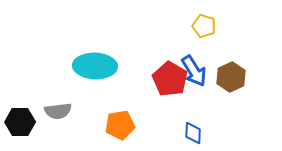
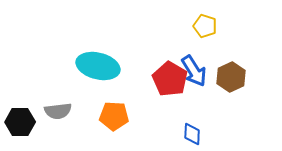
yellow pentagon: moved 1 px right
cyan ellipse: moved 3 px right; rotated 12 degrees clockwise
orange pentagon: moved 6 px left, 9 px up; rotated 12 degrees clockwise
blue diamond: moved 1 px left, 1 px down
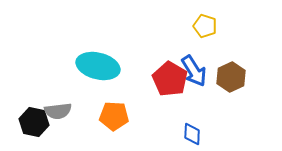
black hexagon: moved 14 px right; rotated 12 degrees clockwise
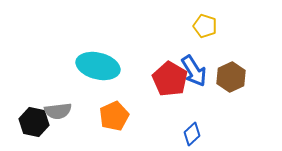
orange pentagon: rotated 28 degrees counterclockwise
blue diamond: rotated 45 degrees clockwise
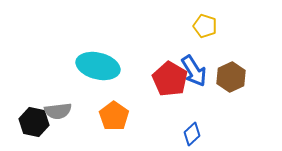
orange pentagon: rotated 12 degrees counterclockwise
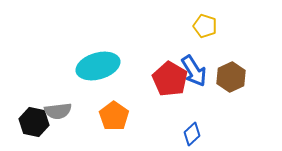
cyan ellipse: rotated 30 degrees counterclockwise
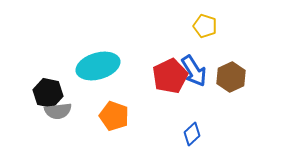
red pentagon: moved 3 px up; rotated 16 degrees clockwise
orange pentagon: rotated 16 degrees counterclockwise
black hexagon: moved 14 px right, 29 px up
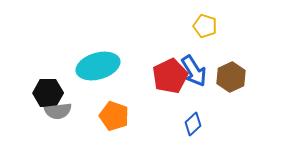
black hexagon: rotated 12 degrees counterclockwise
blue diamond: moved 1 px right, 10 px up
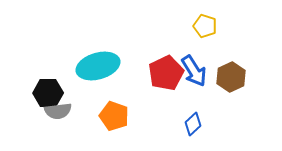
red pentagon: moved 4 px left, 3 px up
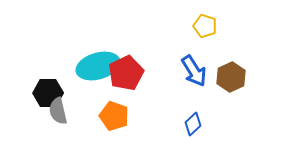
red pentagon: moved 40 px left
gray semicircle: rotated 84 degrees clockwise
